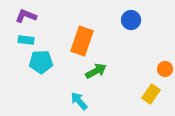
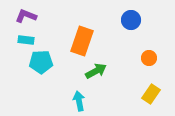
orange circle: moved 16 px left, 11 px up
cyan arrow: rotated 30 degrees clockwise
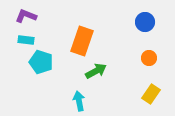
blue circle: moved 14 px right, 2 px down
cyan pentagon: rotated 20 degrees clockwise
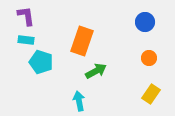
purple L-shape: rotated 60 degrees clockwise
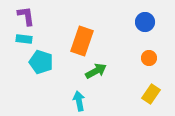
cyan rectangle: moved 2 px left, 1 px up
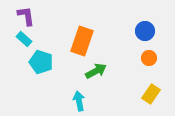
blue circle: moved 9 px down
cyan rectangle: rotated 35 degrees clockwise
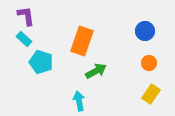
orange circle: moved 5 px down
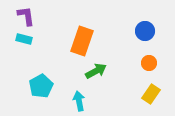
cyan rectangle: rotated 28 degrees counterclockwise
cyan pentagon: moved 24 px down; rotated 25 degrees clockwise
